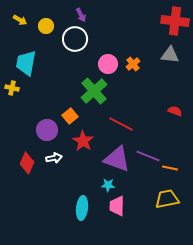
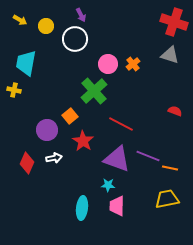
red cross: moved 1 px left, 1 px down; rotated 12 degrees clockwise
gray triangle: rotated 12 degrees clockwise
yellow cross: moved 2 px right, 2 px down
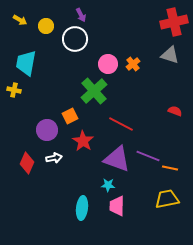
red cross: rotated 32 degrees counterclockwise
orange square: rotated 14 degrees clockwise
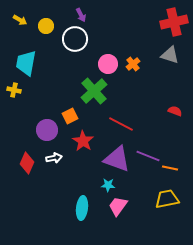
pink trapezoid: moved 1 px right; rotated 35 degrees clockwise
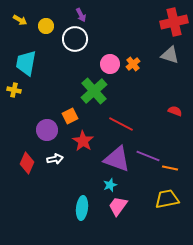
pink circle: moved 2 px right
white arrow: moved 1 px right, 1 px down
cyan star: moved 2 px right; rotated 24 degrees counterclockwise
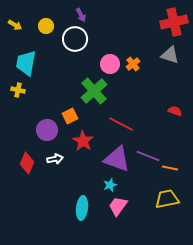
yellow arrow: moved 5 px left, 5 px down
yellow cross: moved 4 px right
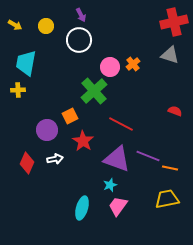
white circle: moved 4 px right, 1 px down
pink circle: moved 3 px down
yellow cross: rotated 16 degrees counterclockwise
cyan ellipse: rotated 10 degrees clockwise
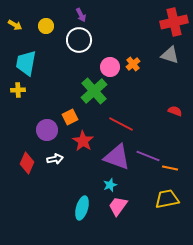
orange square: moved 1 px down
purple triangle: moved 2 px up
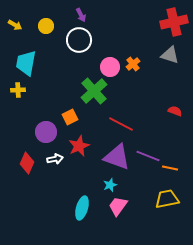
purple circle: moved 1 px left, 2 px down
red star: moved 4 px left, 5 px down; rotated 15 degrees clockwise
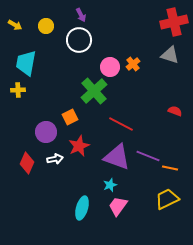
yellow trapezoid: rotated 15 degrees counterclockwise
